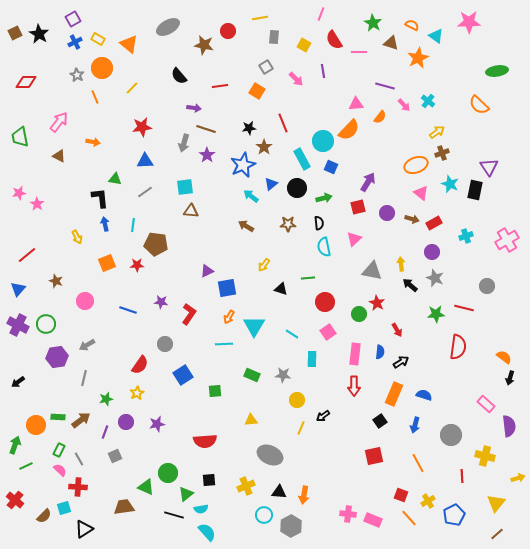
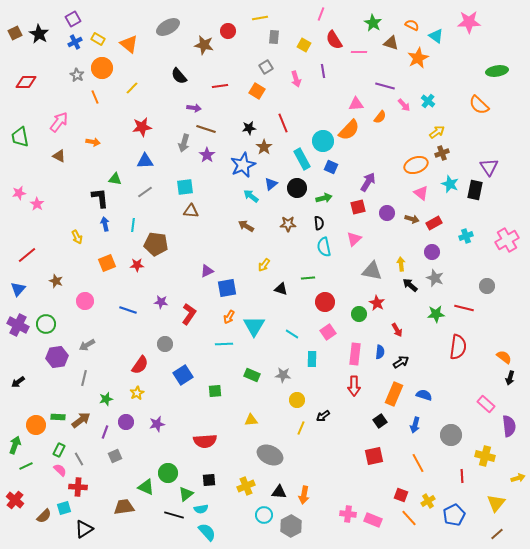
pink arrow at (296, 79): rotated 28 degrees clockwise
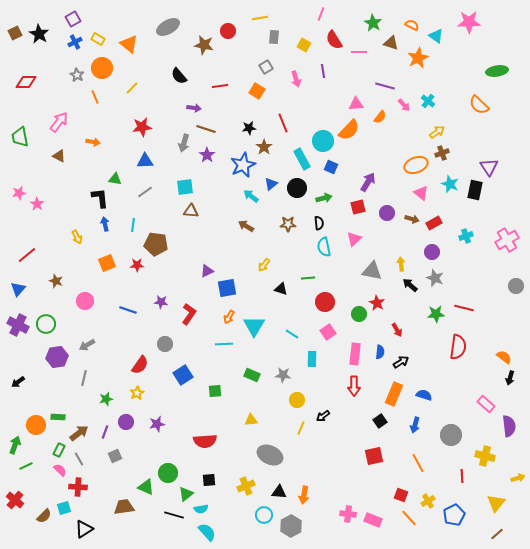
gray circle at (487, 286): moved 29 px right
brown arrow at (81, 420): moved 2 px left, 13 px down
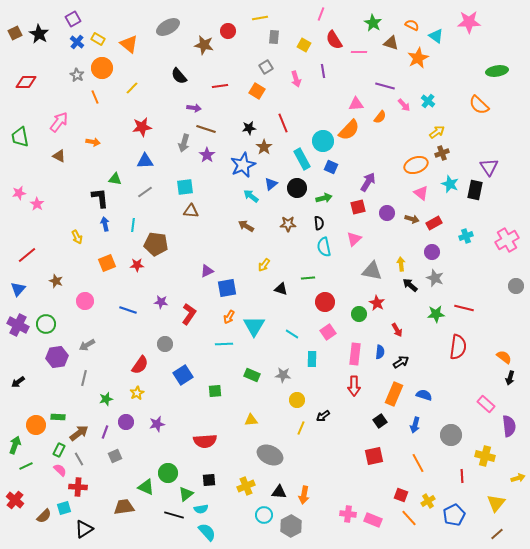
blue cross at (75, 42): moved 2 px right; rotated 24 degrees counterclockwise
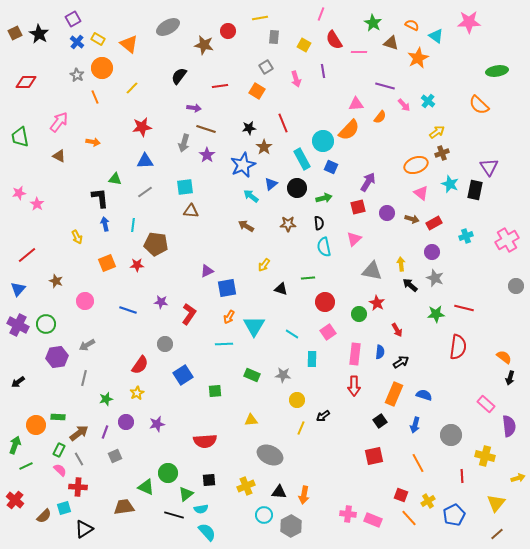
black semicircle at (179, 76): rotated 78 degrees clockwise
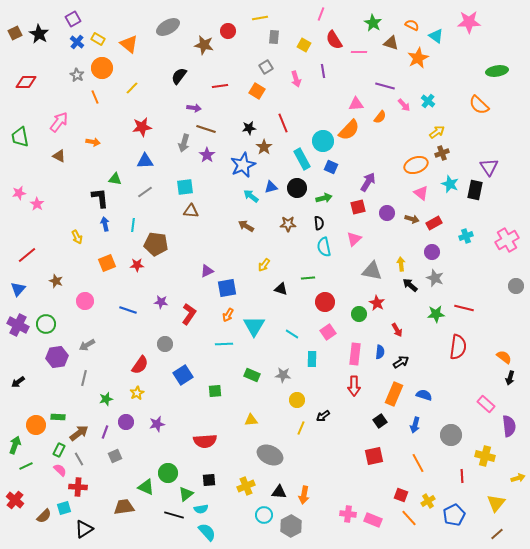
blue triangle at (271, 184): moved 3 px down; rotated 24 degrees clockwise
orange arrow at (229, 317): moved 1 px left, 2 px up
